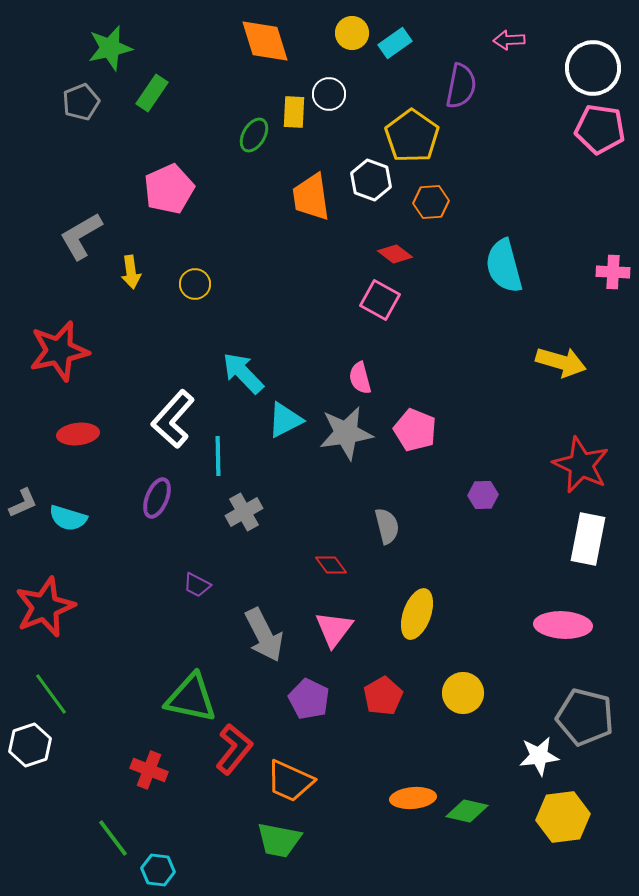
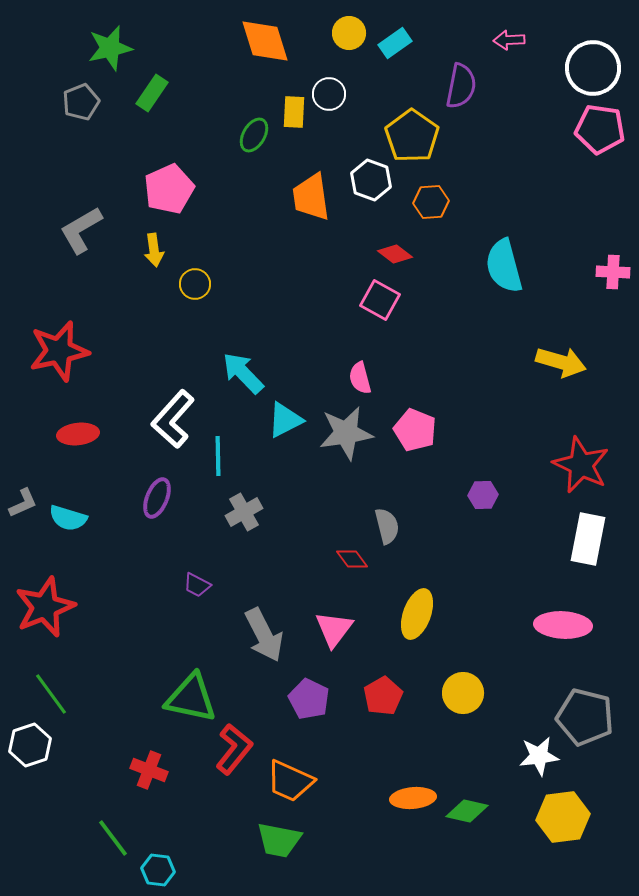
yellow circle at (352, 33): moved 3 px left
gray L-shape at (81, 236): moved 6 px up
yellow arrow at (131, 272): moved 23 px right, 22 px up
red diamond at (331, 565): moved 21 px right, 6 px up
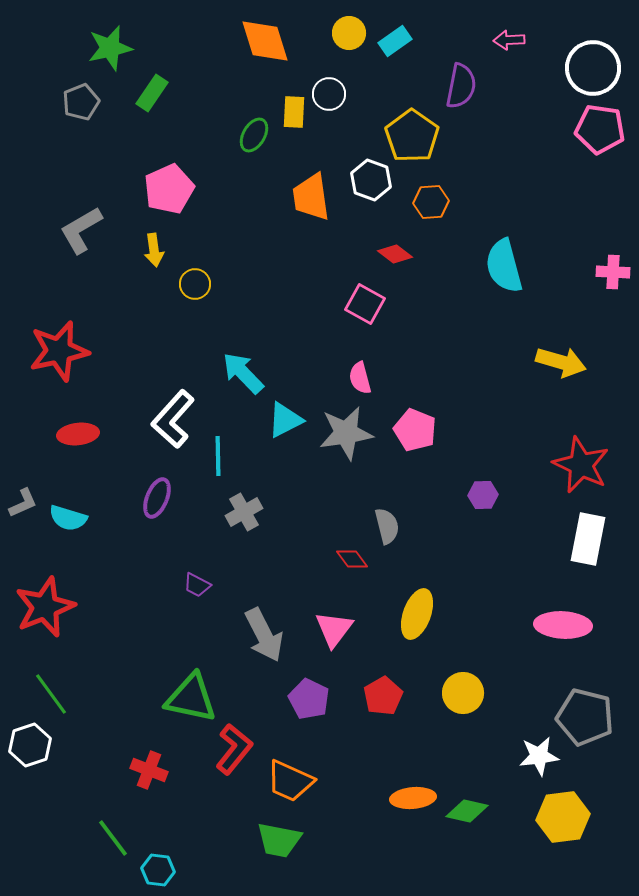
cyan rectangle at (395, 43): moved 2 px up
pink square at (380, 300): moved 15 px left, 4 px down
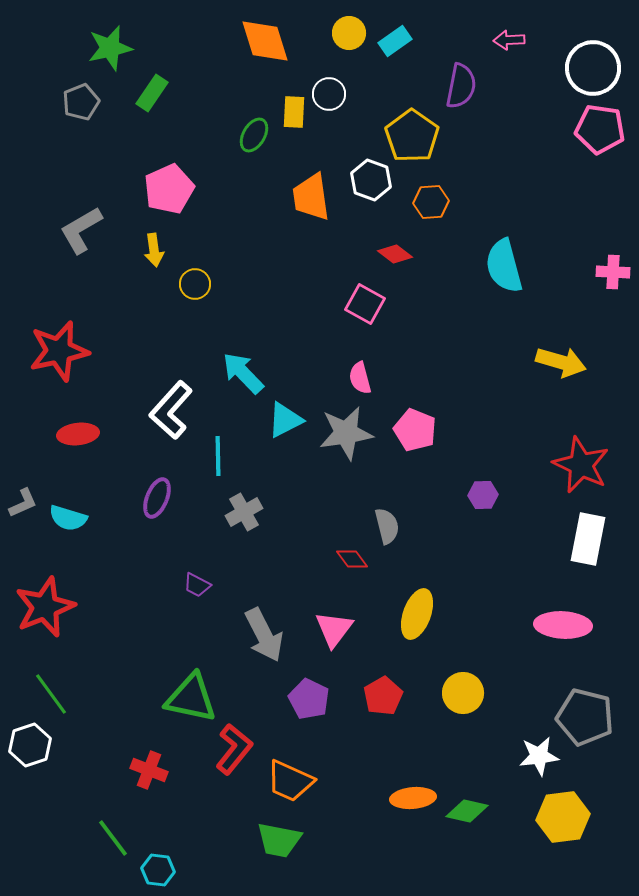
white L-shape at (173, 419): moved 2 px left, 9 px up
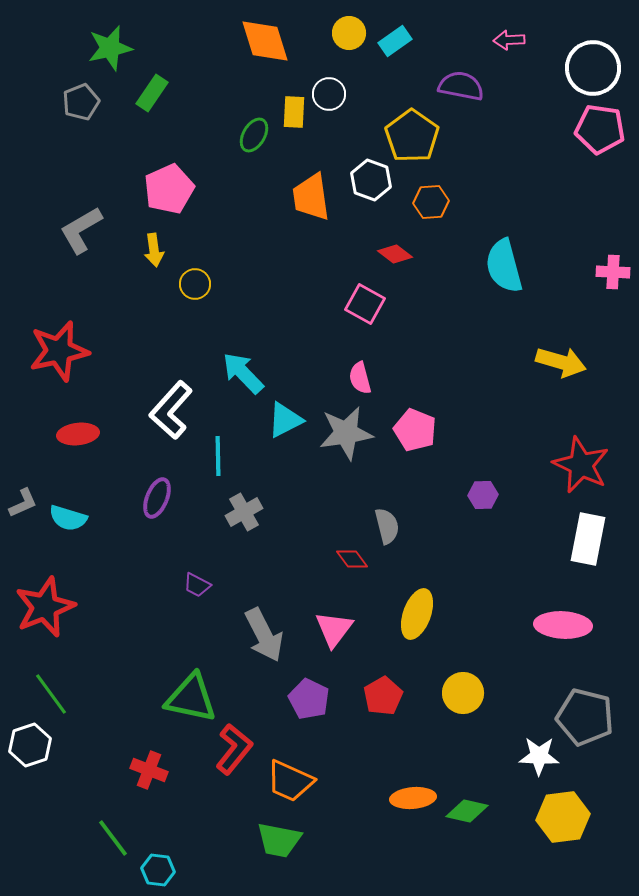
purple semicircle at (461, 86): rotated 90 degrees counterclockwise
white star at (539, 756): rotated 9 degrees clockwise
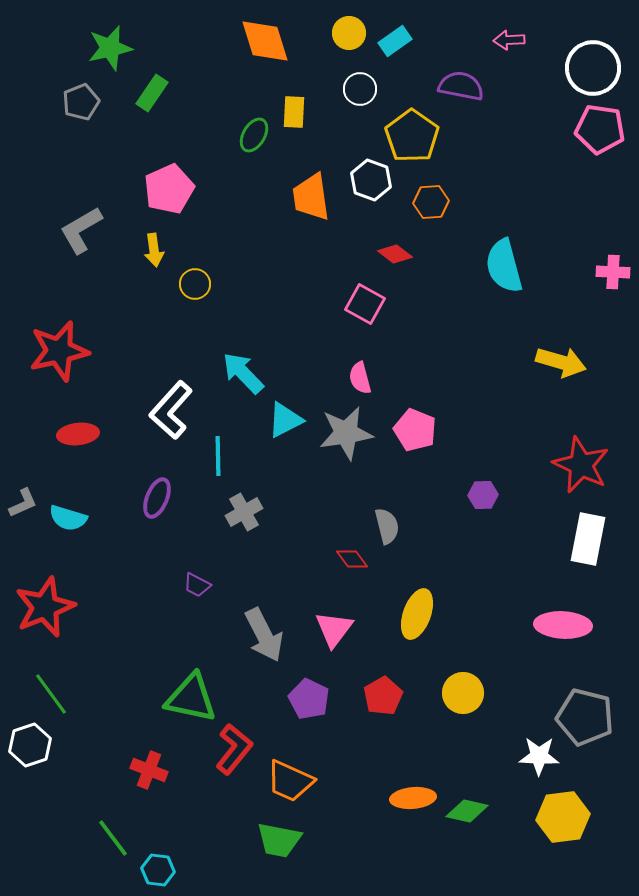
white circle at (329, 94): moved 31 px right, 5 px up
